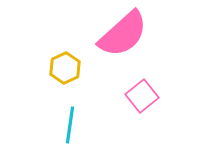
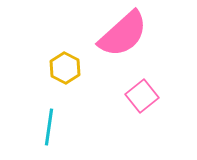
yellow hexagon: rotated 8 degrees counterclockwise
cyan line: moved 21 px left, 2 px down
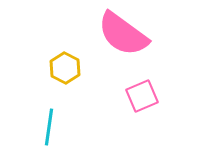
pink semicircle: rotated 78 degrees clockwise
pink square: rotated 16 degrees clockwise
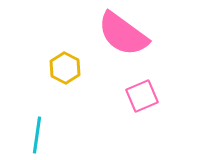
cyan line: moved 12 px left, 8 px down
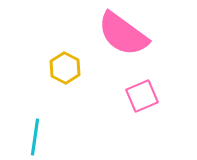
cyan line: moved 2 px left, 2 px down
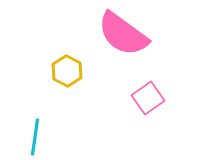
yellow hexagon: moved 2 px right, 3 px down
pink square: moved 6 px right, 2 px down; rotated 12 degrees counterclockwise
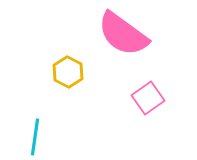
yellow hexagon: moved 1 px right, 1 px down
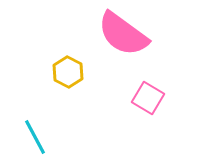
pink square: rotated 24 degrees counterclockwise
cyan line: rotated 36 degrees counterclockwise
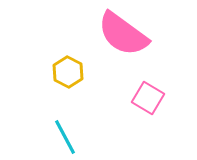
cyan line: moved 30 px right
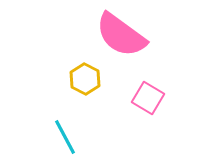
pink semicircle: moved 2 px left, 1 px down
yellow hexagon: moved 17 px right, 7 px down
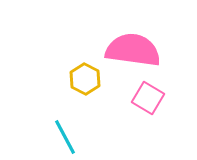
pink semicircle: moved 12 px right, 15 px down; rotated 152 degrees clockwise
